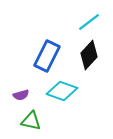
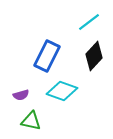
black diamond: moved 5 px right, 1 px down
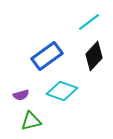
blue rectangle: rotated 28 degrees clockwise
green triangle: rotated 25 degrees counterclockwise
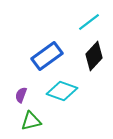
purple semicircle: rotated 126 degrees clockwise
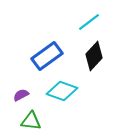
purple semicircle: rotated 42 degrees clockwise
green triangle: rotated 20 degrees clockwise
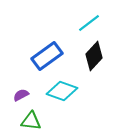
cyan line: moved 1 px down
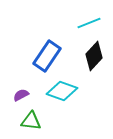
cyan line: rotated 15 degrees clockwise
blue rectangle: rotated 20 degrees counterclockwise
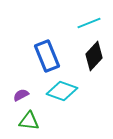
blue rectangle: rotated 56 degrees counterclockwise
green triangle: moved 2 px left
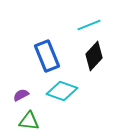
cyan line: moved 2 px down
